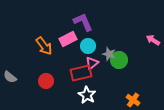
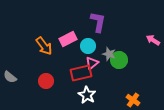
purple L-shape: moved 15 px right; rotated 35 degrees clockwise
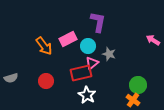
green circle: moved 19 px right, 25 px down
gray semicircle: moved 1 px right, 1 px down; rotated 56 degrees counterclockwise
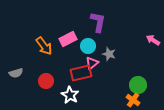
gray semicircle: moved 5 px right, 5 px up
white star: moved 17 px left
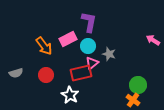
purple L-shape: moved 9 px left
red circle: moved 6 px up
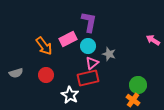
red rectangle: moved 7 px right, 5 px down
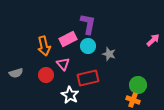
purple L-shape: moved 1 px left, 2 px down
pink arrow: rotated 104 degrees clockwise
orange arrow: rotated 24 degrees clockwise
pink triangle: moved 29 px left, 1 px down; rotated 32 degrees counterclockwise
orange cross: rotated 16 degrees counterclockwise
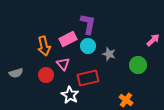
green circle: moved 20 px up
orange cross: moved 7 px left; rotated 16 degrees clockwise
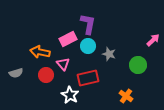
orange arrow: moved 4 px left, 6 px down; rotated 114 degrees clockwise
orange cross: moved 4 px up
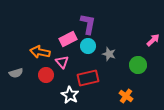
pink triangle: moved 1 px left, 2 px up
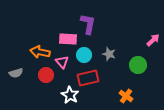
pink rectangle: rotated 30 degrees clockwise
cyan circle: moved 4 px left, 9 px down
